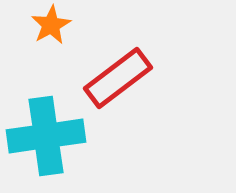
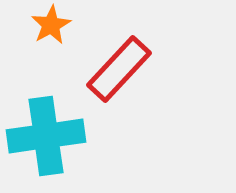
red rectangle: moved 1 px right, 9 px up; rotated 10 degrees counterclockwise
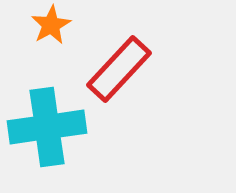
cyan cross: moved 1 px right, 9 px up
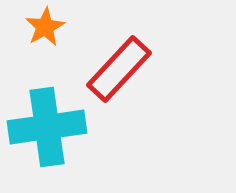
orange star: moved 6 px left, 2 px down
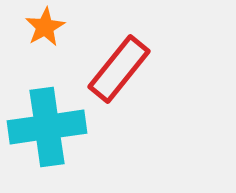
red rectangle: rotated 4 degrees counterclockwise
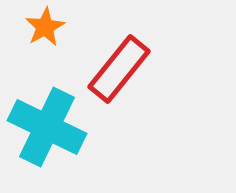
cyan cross: rotated 34 degrees clockwise
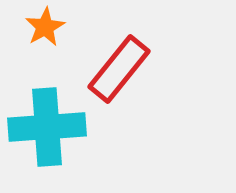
cyan cross: rotated 30 degrees counterclockwise
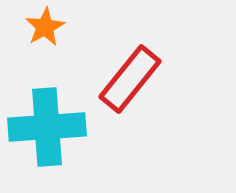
red rectangle: moved 11 px right, 10 px down
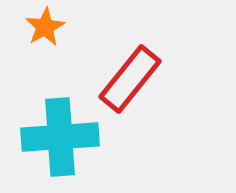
cyan cross: moved 13 px right, 10 px down
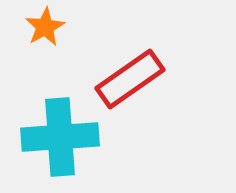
red rectangle: rotated 16 degrees clockwise
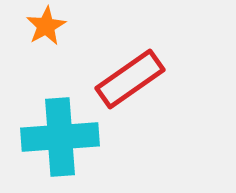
orange star: moved 1 px right, 1 px up
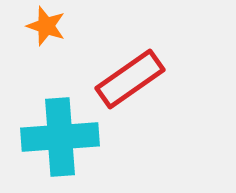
orange star: rotated 24 degrees counterclockwise
